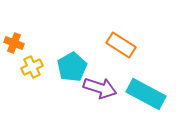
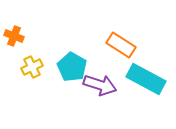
orange cross: moved 7 px up
cyan pentagon: rotated 12 degrees counterclockwise
purple arrow: moved 3 px up
cyan rectangle: moved 15 px up
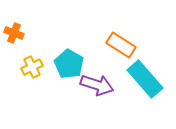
orange cross: moved 3 px up
cyan pentagon: moved 3 px left, 3 px up
cyan rectangle: moved 1 px left; rotated 21 degrees clockwise
purple arrow: moved 3 px left
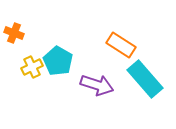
cyan pentagon: moved 11 px left, 3 px up
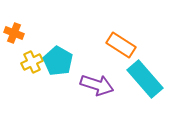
yellow cross: moved 5 px up
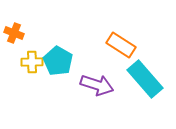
yellow cross: rotated 25 degrees clockwise
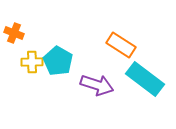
cyan rectangle: rotated 12 degrees counterclockwise
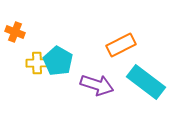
orange cross: moved 1 px right, 1 px up
orange rectangle: rotated 60 degrees counterclockwise
yellow cross: moved 5 px right, 1 px down
cyan rectangle: moved 1 px right, 3 px down
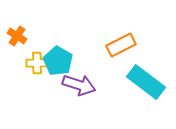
orange cross: moved 2 px right, 4 px down; rotated 12 degrees clockwise
purple arrow: moved 18 px left
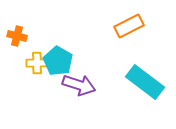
orange cross: rotated 18 degrees counterclockwise
orange rectangle: moved 8 px right, 19 px up
cyan rectangle: moved 1 px left
